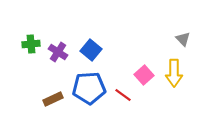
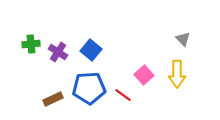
yellow arrow: moved 3 px right, 1 px down
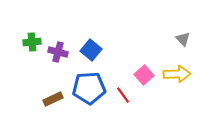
green cross: moved 1 px right, 2 px up
purple cross: rotated 18 degrees counterclockwise
yellow arrow: rotated 92 degrees counterclockwise
red line: rotated 18 degrees clockwise
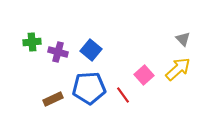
yellow arrow: moved 1 px right, 5 px up; rotated 40 degrees counterclockwise
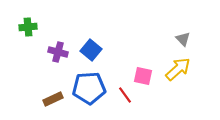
green cross: moved 4 px left, 15 px up
pink square: moved 1 px left, 1 px down; rotated 36 degrees counterclockwise
red line: moved 2 px right
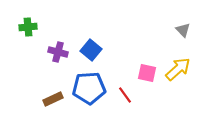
gray triangle: moved 9 px up
pink square: moved 4 px right, 3 px up
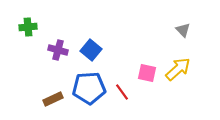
purple cross: moved 2 px up
red line: moved 3 px left, 3 px up
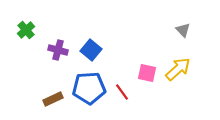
green cross: moved 2 px left, 3 px down; rotated 36 degrees counterclockwise
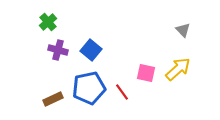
green cross: moved 22 px right, 8 px up
pink square: moved 1 px left
blue pentagon: rotated 8 degrees counterclockwise
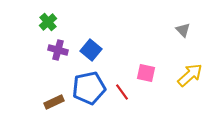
yellow arrow: moved 12 px right, 6 px down
brown rectangle: moved 1 px right, 3 px down
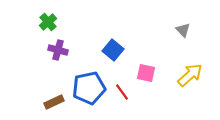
blue square: moved 22 px right
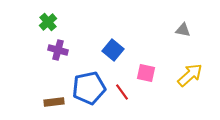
gray triangle: rotated 35 degrees counterclockwise
brown rectangle: rotated 18 degrees clockwise
